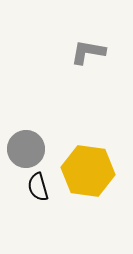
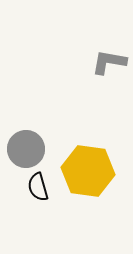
gray L-shape: moved 21 px right, 10 px down
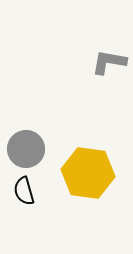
yellow hexagon: moved 2 px down
black semicircle: moved 14 px left, 4 px down
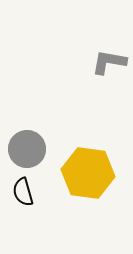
gray circle: moved 1 px right
black semicircle: moved 1 px left, 1 px down
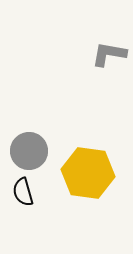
gray L-shape: moved 8 px up
gray circle: moved 2 px right, 2 px down
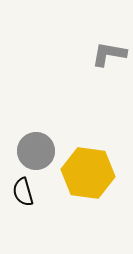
gray circle: moved 7 px right
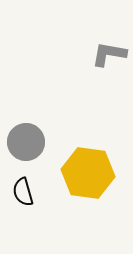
gray circle: moved 10 px left, 9 px up
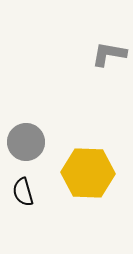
yellow hexagon: rotated 6 degrees counterclockwise
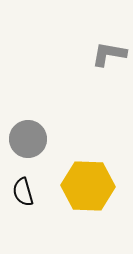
gray circle: moved 2 px right, 3 px up
yellow hexagon: moved 13 px down
